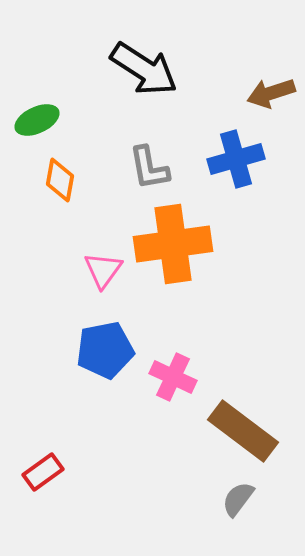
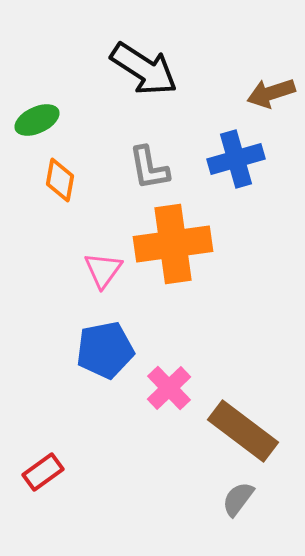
pink cross: moved 4 px left, 11 px down; rotated 21 degrees clockwise
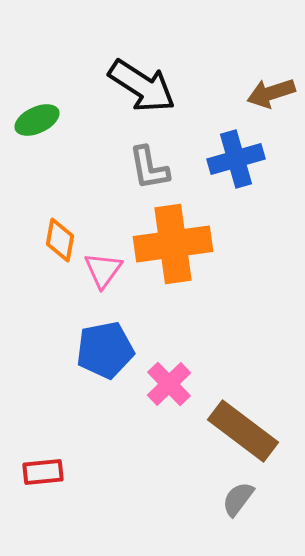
black arrow: moved 2 px left, 17 px down
orange diamond: moved 60 px down
pink cross: moved 4 px up
red rectangle: rotated 30 degrees clockwise
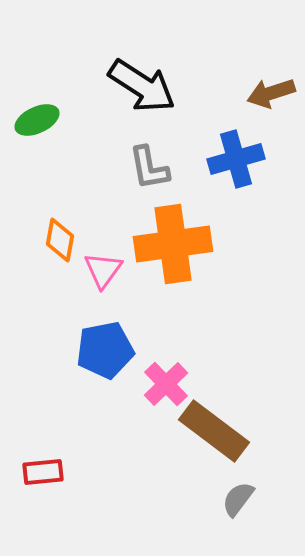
pink cross: moved 3 px left
brown rectangle: moved 29 px left
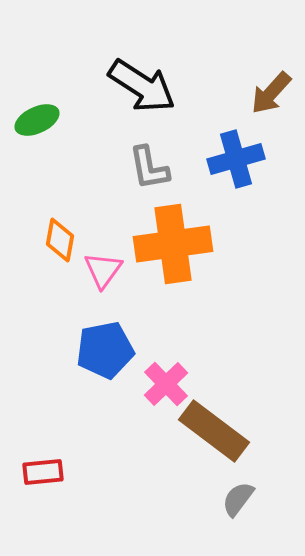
brown arrow: rotated 30 degrees counterclockwise
